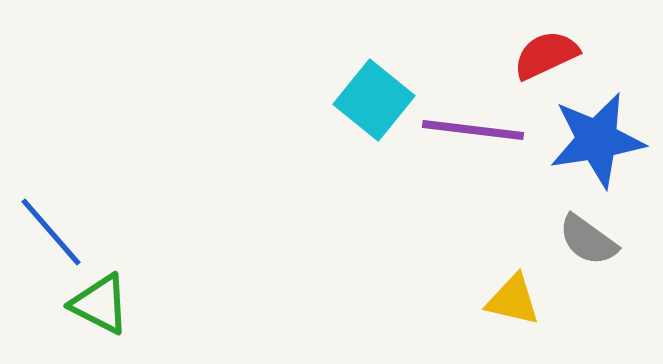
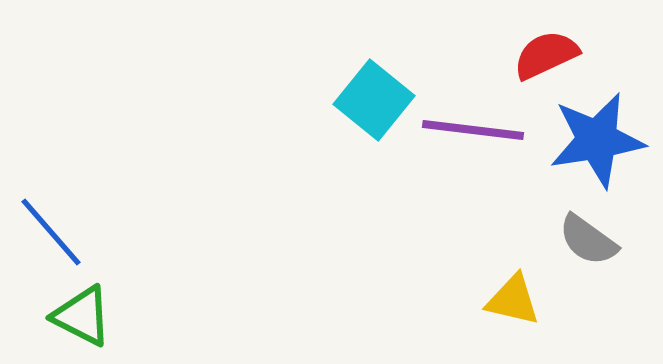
green triangle: moved 18 px left, 12 px down
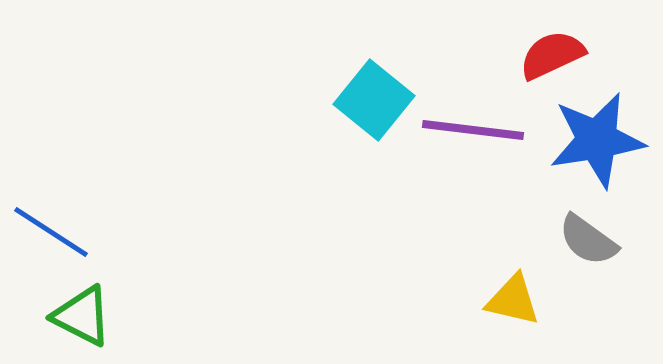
red semicircle: moved 6 px right
blue line: rotated 16 degrees counterclockwise
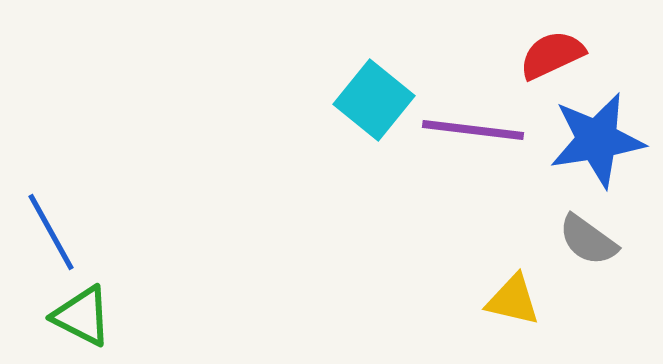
blue line: rotated 28 degrees clockwise
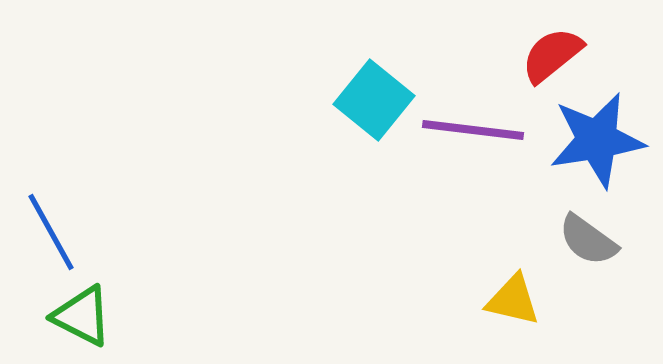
red semicircle: rotated 14 degrees counterclockwise
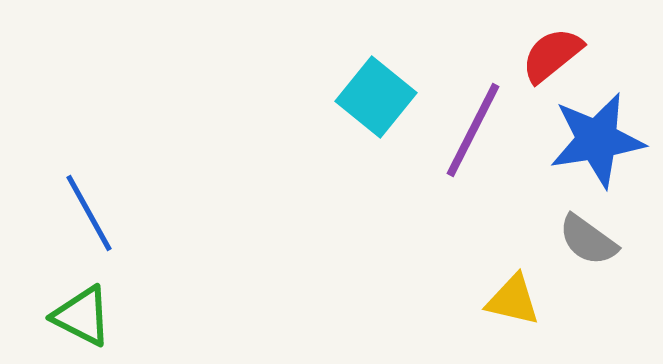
cyan square: moved 2 px right, 3 px up
purple line: rotated 70 degrees counterclockwise
blue line: moved 38 px right, 19 px up
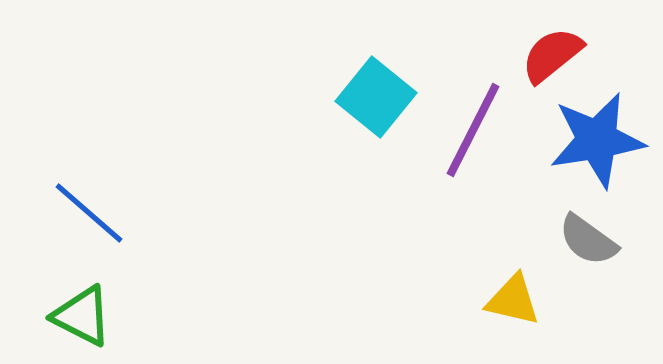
blue line: rotated 20 degrees counterclockwise
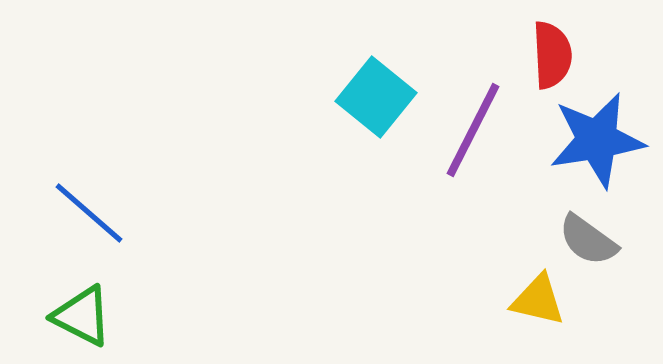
red semicircle: rotated 126 degrees clockwise
yellow triangle: moved 25 px right
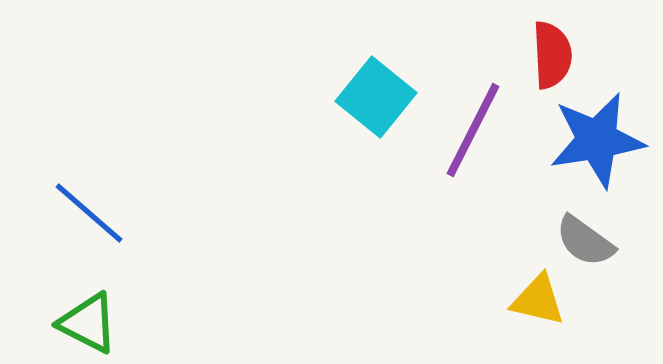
gray semicircle: moved 3 px left, 1 px down
green triangle: moved 6 px right, 7 px down
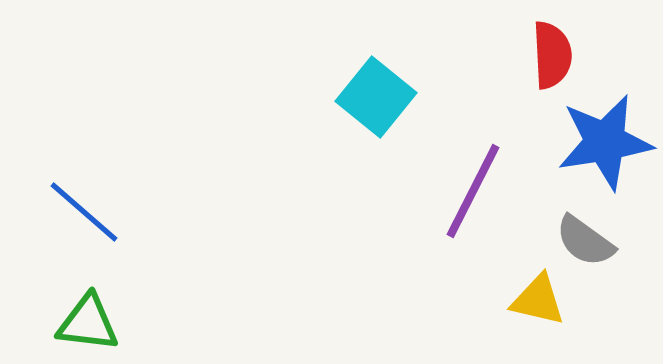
purple line: moved 61 px down
blue star: moved 8 px right, 2 px down
blue line: moved 5 px left, 1 px up
green triangle: rotated 20 degrees counterclockwise
